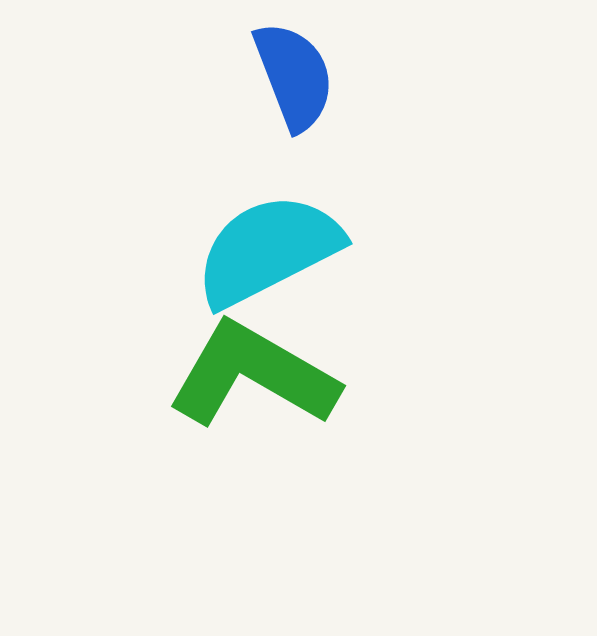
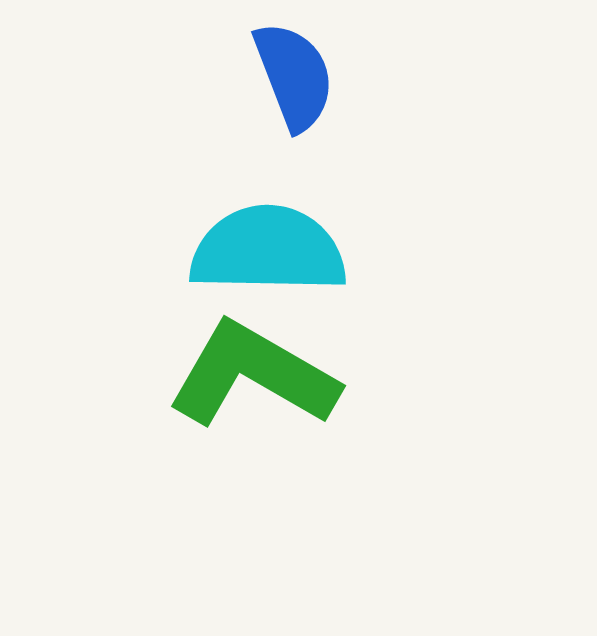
cyan semicircle: rotated 28 degrees clockwise
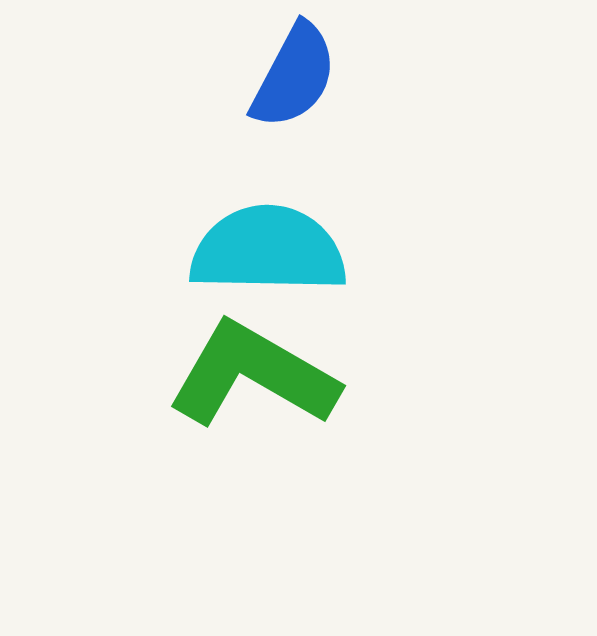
blue semicircle: rotated 49 degrees clockwise
